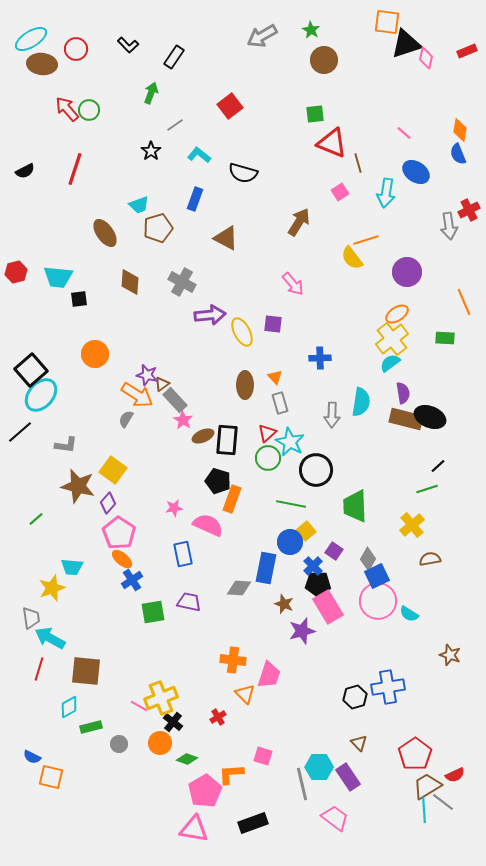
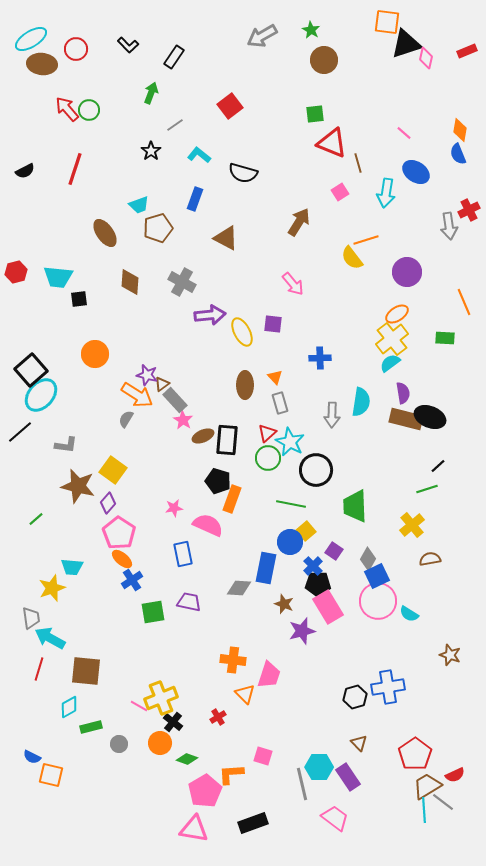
orange square at (51, 777): moved 2 px up
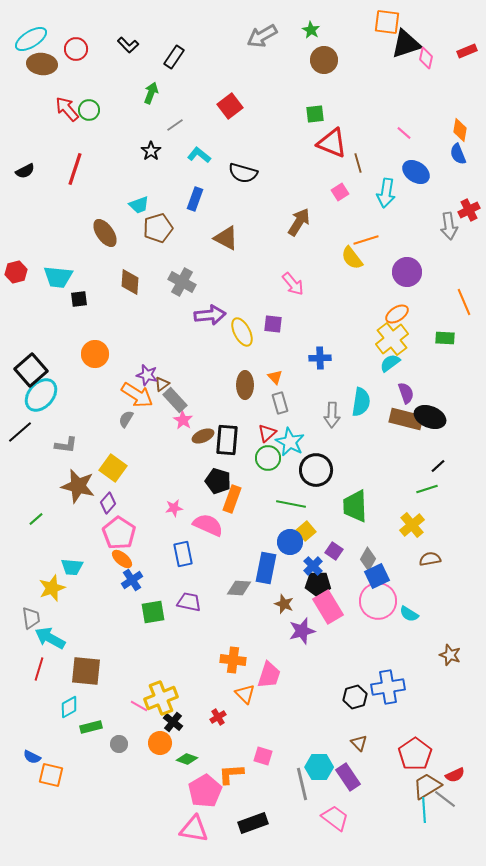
purple semicircle at (403, 393): moved 3 px right; rotated 10 degrees counterclockwise
yellow square at (113, 470): moved 2 px up
gray line at (443, 802): moved 2 px right, 3 px up
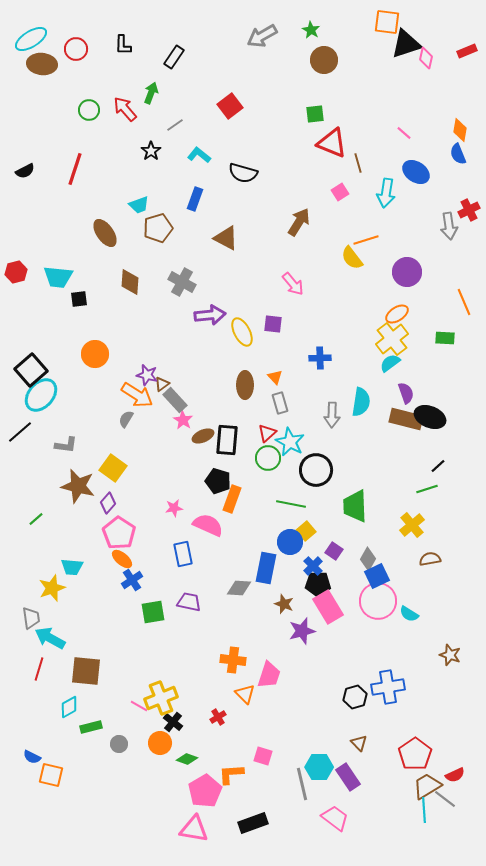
black L-shape at (128, 45): moved 5 px left; rotated 45 degrees clockwise
red arrow at (67, 109): moved 58 px right
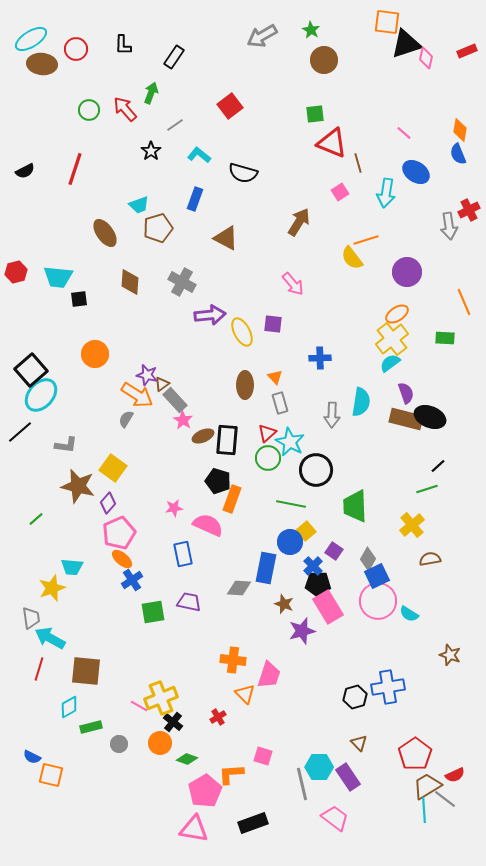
pink pentagon at (119, 533): rotated 16 degrees clockwise
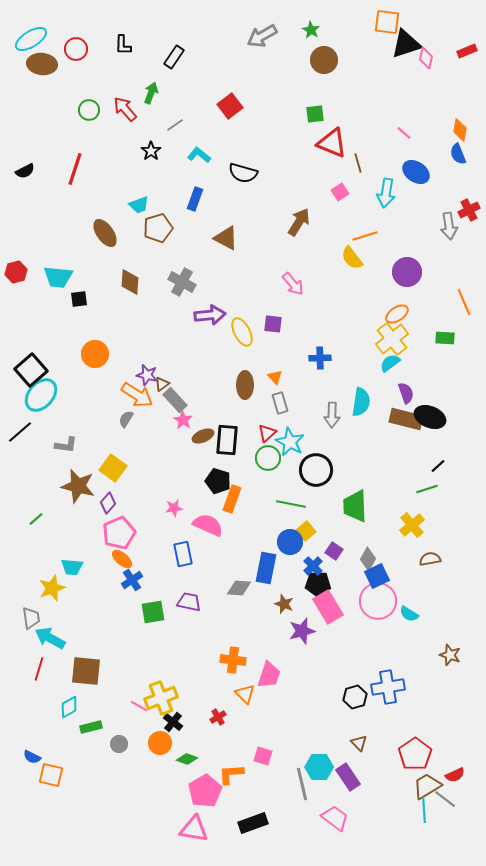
orange line at (366, 240): moved 1 px left, 4 px up
